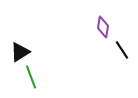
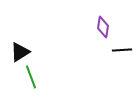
black line: rotated 60 degrees counterclockwise
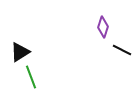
purple diamond: rotated 10 degrees clockwise
black line: rotated 30 degrees clockwise
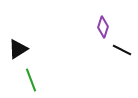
black triangle: moved 2 px left, 3 px up
green line: moved 3 px down
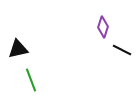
black triangle: rotated 20 degrees clockwise
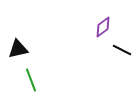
purple diamond: rotated 35 degrees clockwise
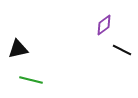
purple diamond: moved 1 px right, 2 px up
green line: rotated 55 degrees counterclockwise
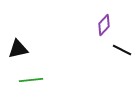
purple diamond: rotated 10 degrees counterclockwise
green line: rotated 20 degrees counterclockwise
